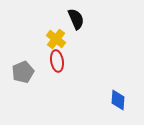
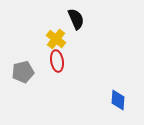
gray pentagon: rotated 10 degrees clockwise
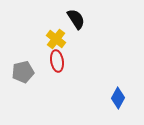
black semicircle: rotated 10 degrees counterclockwise
blue diamond: moved 2 px up; rotated 25 degrees clockwise
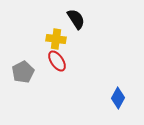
yellow cross: rotated 30 degrees counterclockwise
red ellipse: rotated 25 degrees counterclockwise
gray pentagon: rotated 15 degrees counterclockwise
